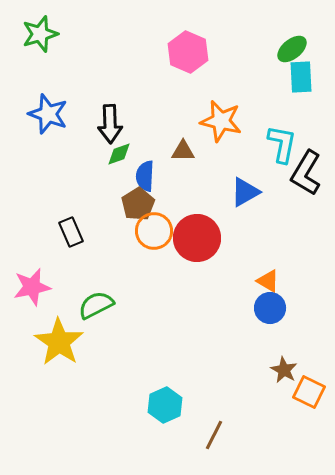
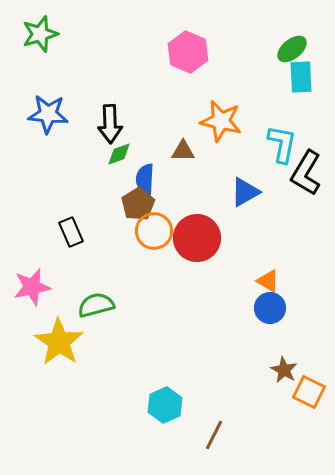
blue star: rotated 15 degrees counterclockwise
blue semicircle: moved 3 px down
green semicircle: rotated 12 degrees clockwise
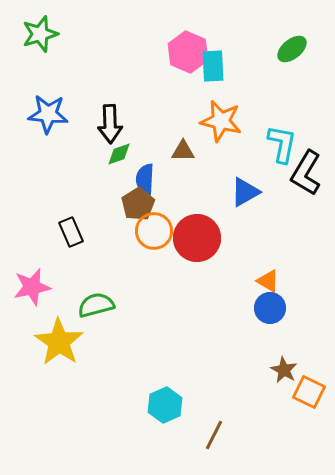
cyan rectangle: moved 88 px left, 11 px up
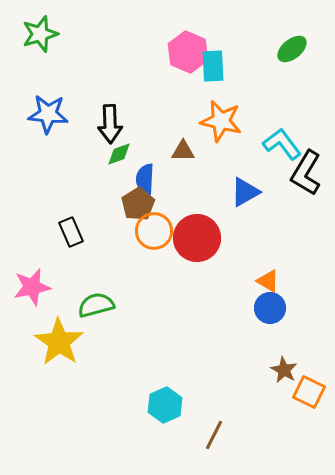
cyan L-shape: rotated 48 degrees counterclockwise
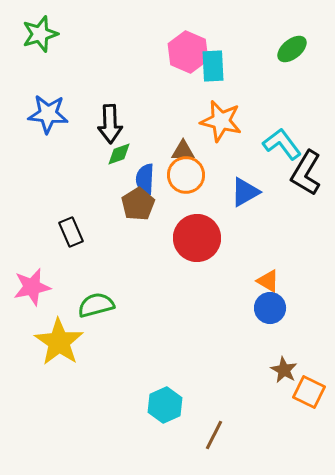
orange circle: moved 32 px right, 56 px up
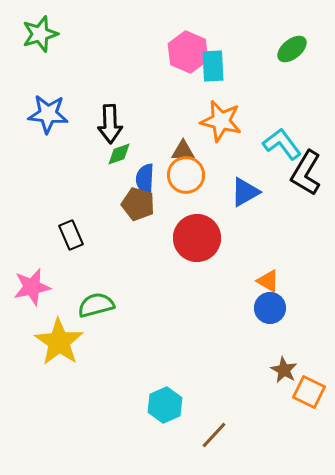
brown pentagon: rotated 24 degrees counterclockwise
black rectangle: moved 3 px down
brown line: rotated 16 degrees clockwise
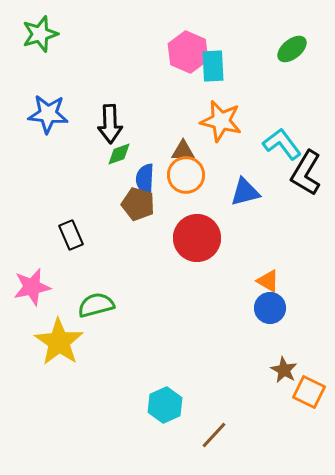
blue triangle: rotated 16 degrees clockwise
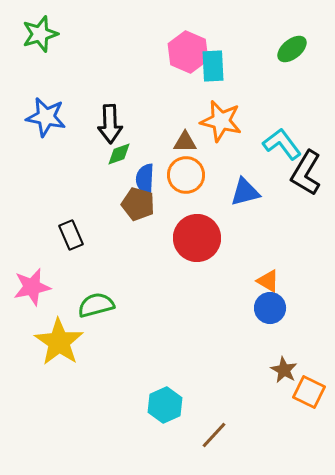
blue star: moved 2 px left, 3 px down; rotated 6 degrees clockwise
brown triangle: moved 2 px right, 9 px up
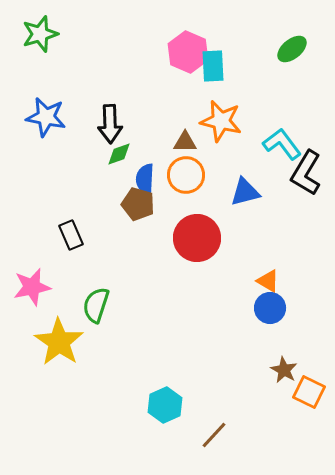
green semicircle: rotated 57 degrees counterclockwise
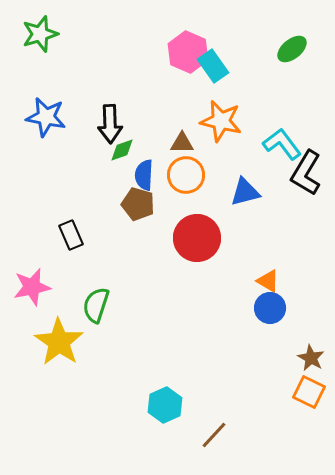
cyan rectangle: rotated 32 degrees counterclockwise
brown triangle: moved 3 px left, 1 px down
green diamond: moved 3 px right, 4 px up
blue semicircle: moved 1 px left, 4 px up
brown star: moved 27 px right, 12 px up
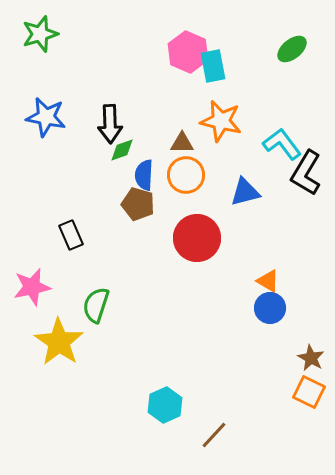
cyan rectangle: rotated 24 degrees clockwise
